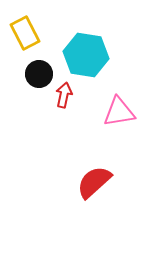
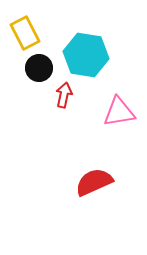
black circle: moved 6 px up
red semicircle: rotated 18 degrees clockwise
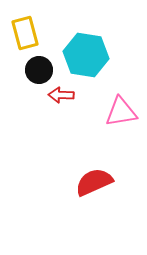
yellow rectangle: rotated 12 degrees clockwise
black circle: moved 2 px down
red arrow: moved 3 px left; rotated 100 degrees counterclockwise
pink triangle: moved 2 px right
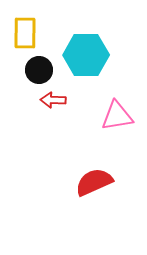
yellow rectangle: rotated 16 degrees clockwise
cyan hexagon: rotated 9 degrees counterclockwise
red arrow: moved 8 px left, 5 px down
pink triangle: moved 4 px left, 4 px down
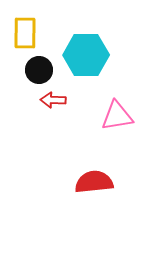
red semicircle: rotated 18 degrees clockwise
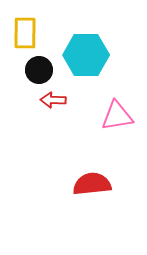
red semicircle: moved 2 px left, 2 px down
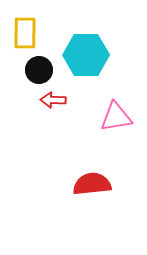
pink triangle: moved 1 px left, 1 px down
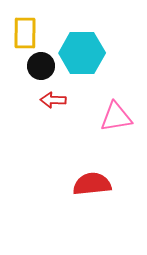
cyan hexagon: moved 4 px left, 2 px up
black circle: moved 2 px right, 4 px up
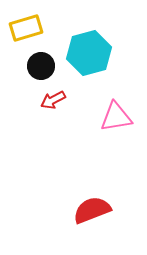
yellow rectangle: moved 1 px right, 5 px up; rotated 72 degrees clockwise
cyan hexagon: moved 7 px right; rotated 15 degrees counterclockwise
red arrow: rotated 30 degrees counterclockwise
red semicircle: moved 26 px down; rotated 15 degrees counterclockwise
